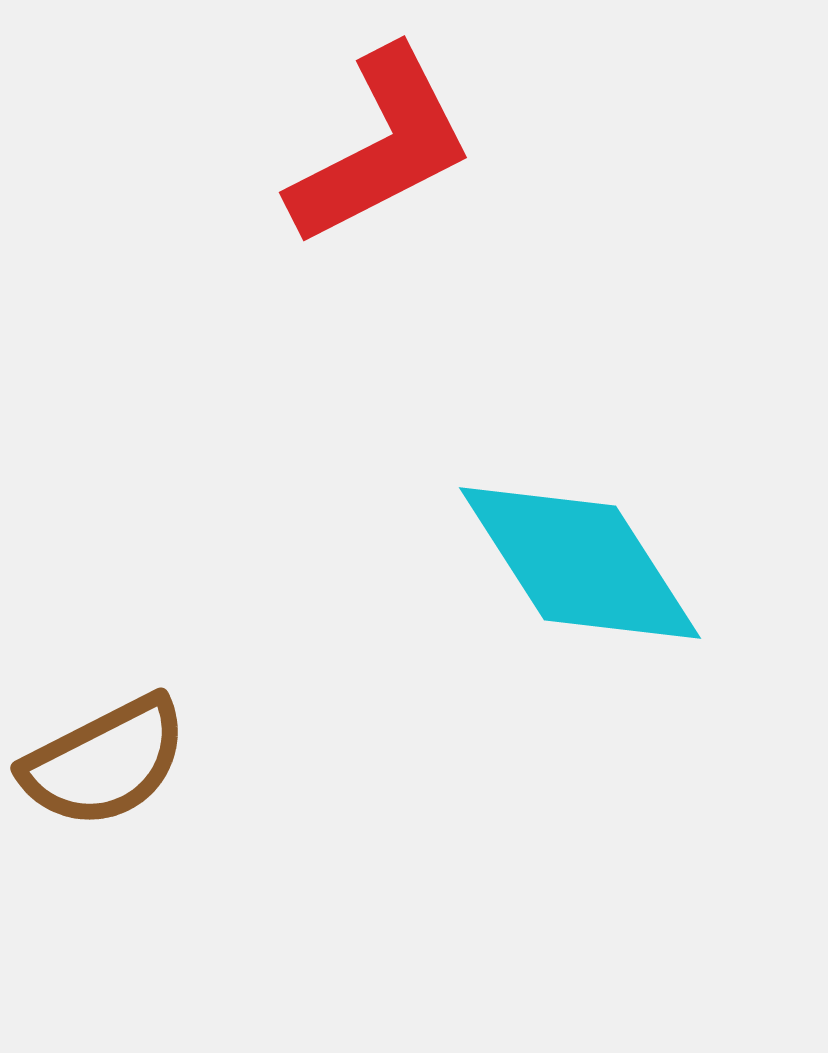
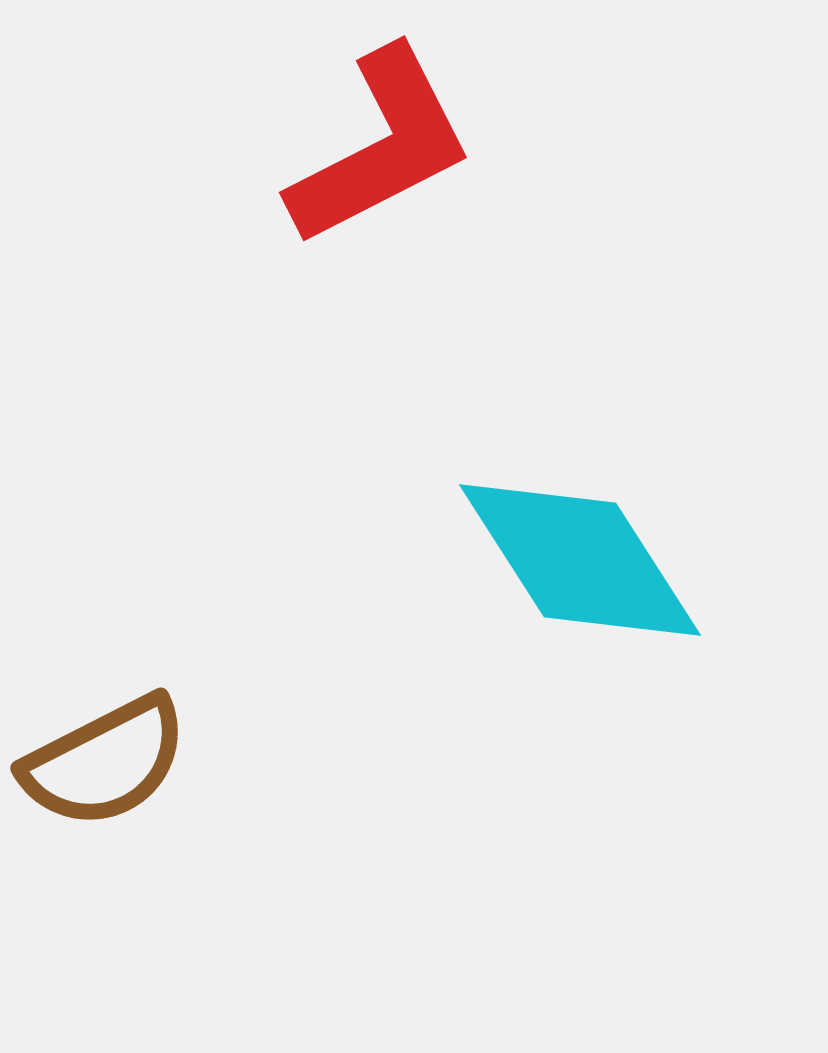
cyan diamond: moved 3 px up
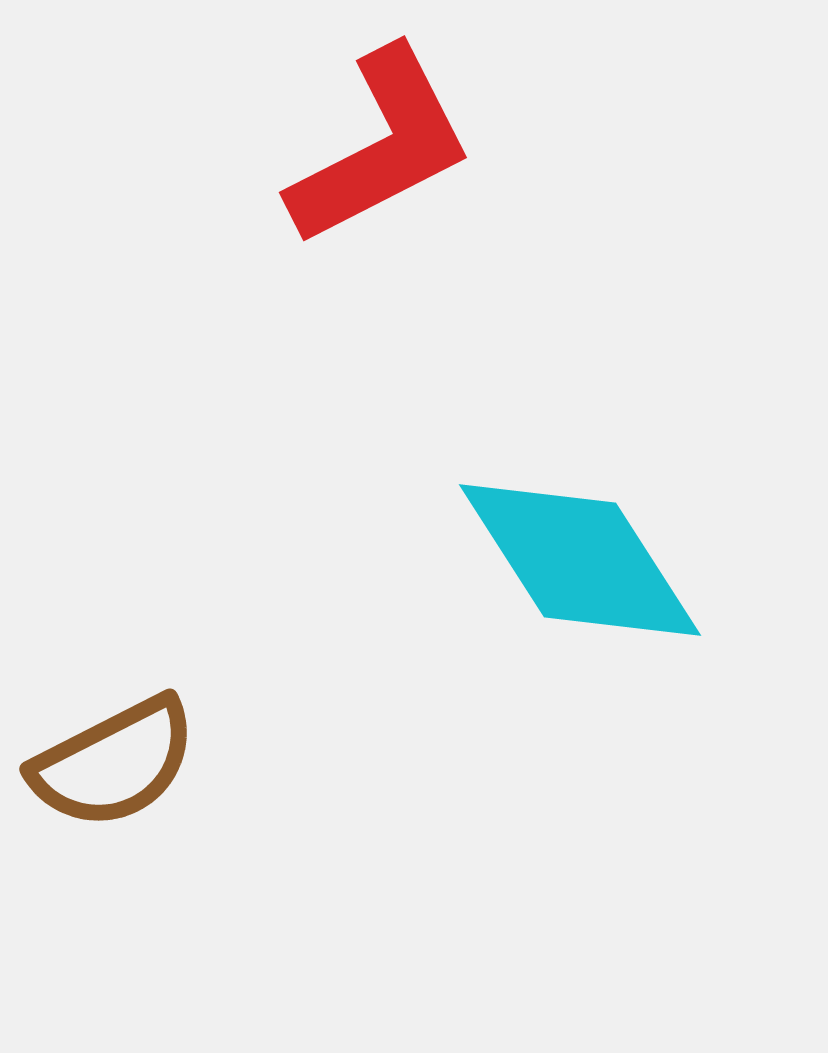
brown semicircle: moved 9 px right, 1 px down
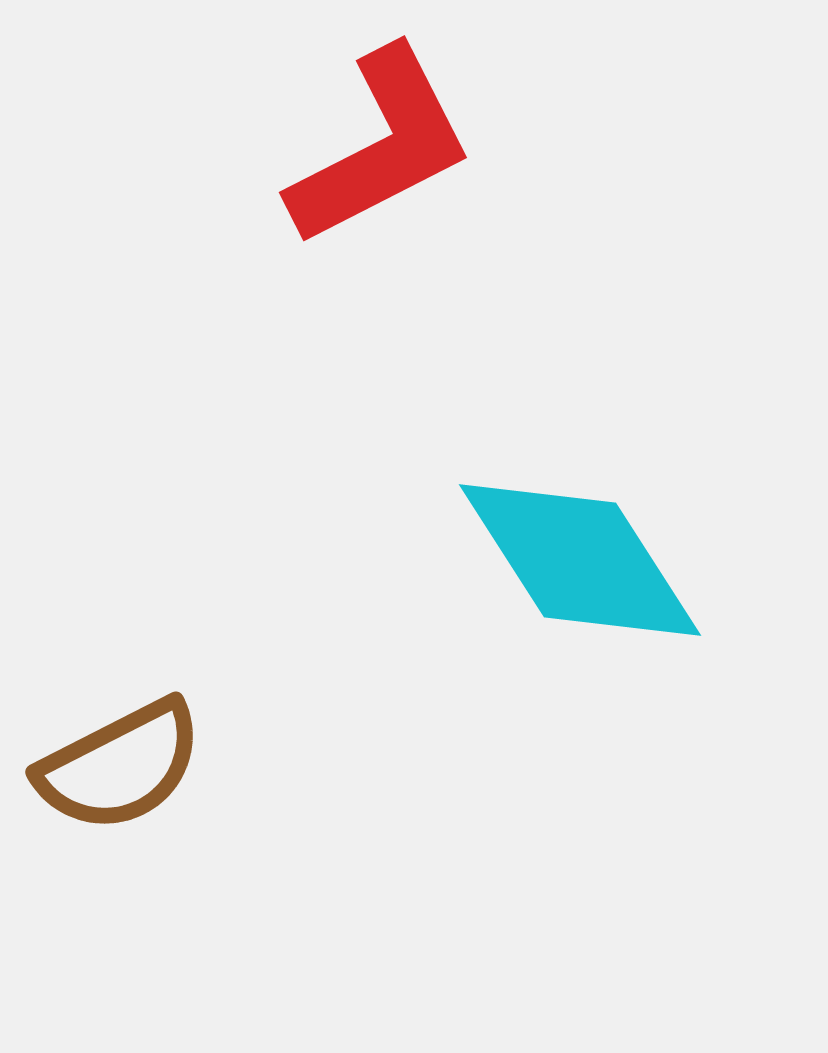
brown semicircle: moved 6 px right, 3 px down
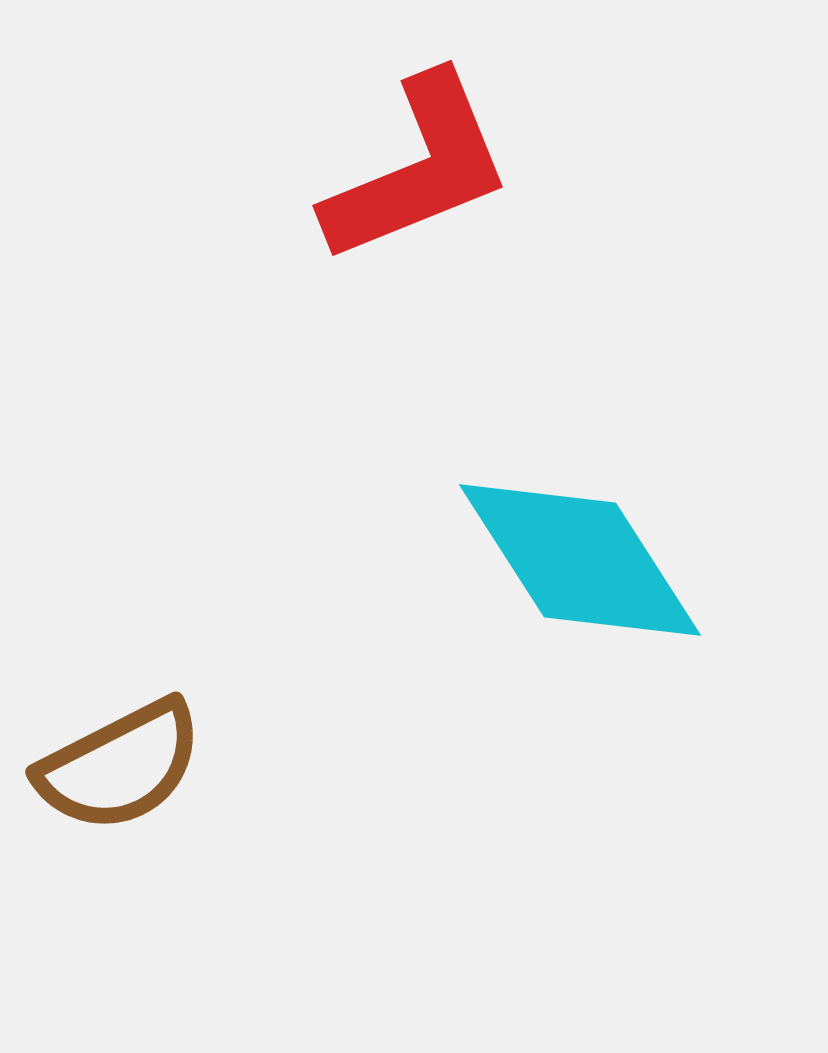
red L-shape: moved 37 px right, 22 px down; rotated 5 degrees clockwise
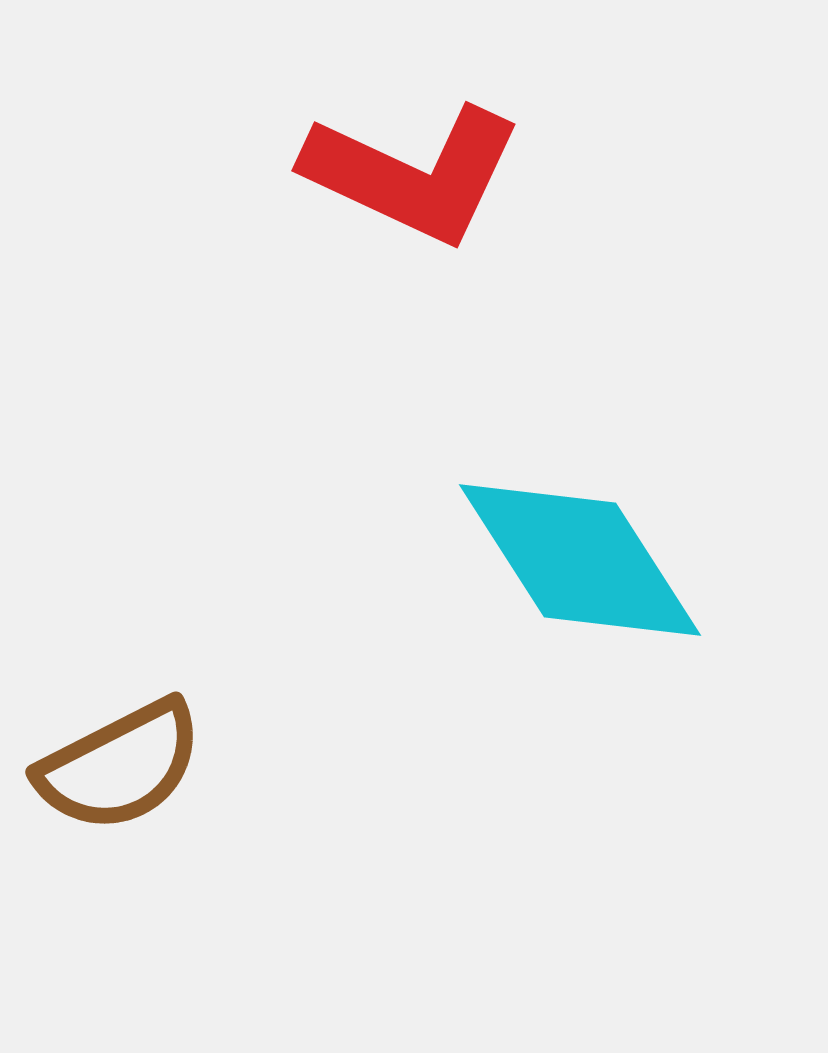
red L-shape: moved 5 px left, 5 px down; rotated 47 degrees clockwise
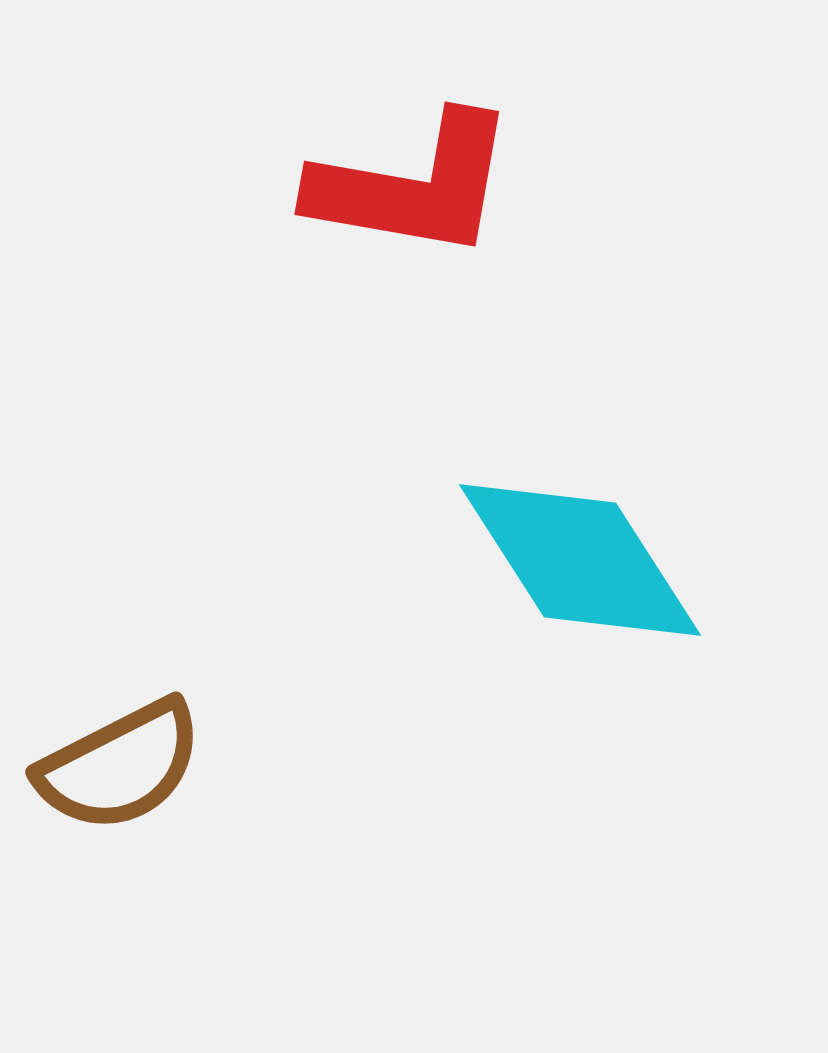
red L-shape: moved 12 px down; rotated 15 degrees counterclockwise
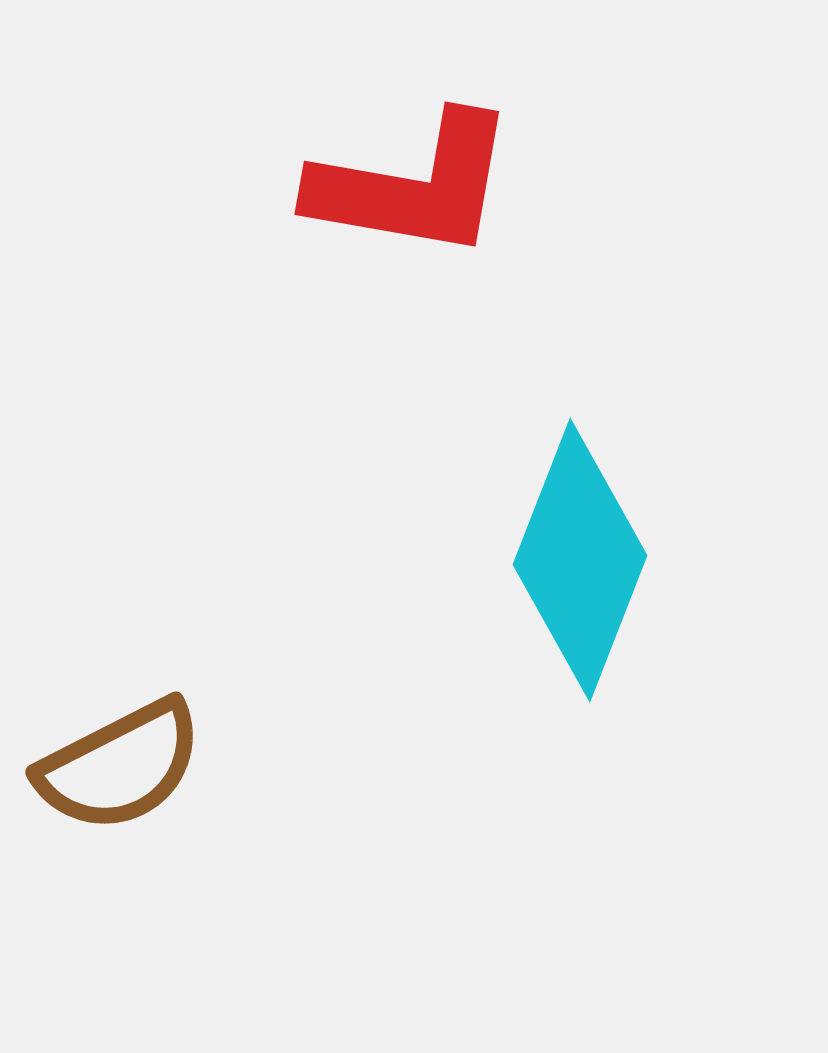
cyan diamond: rotated 54 degrees clockwise
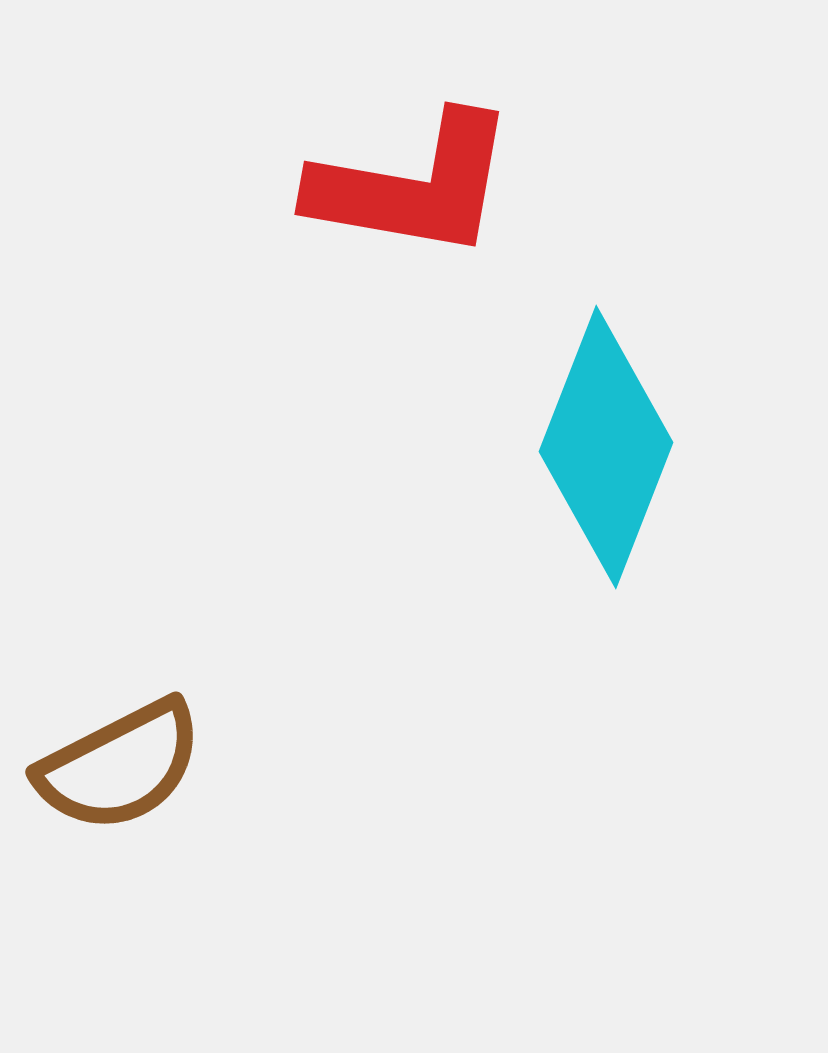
cyan diamond: moved 26 px right, 113 px up
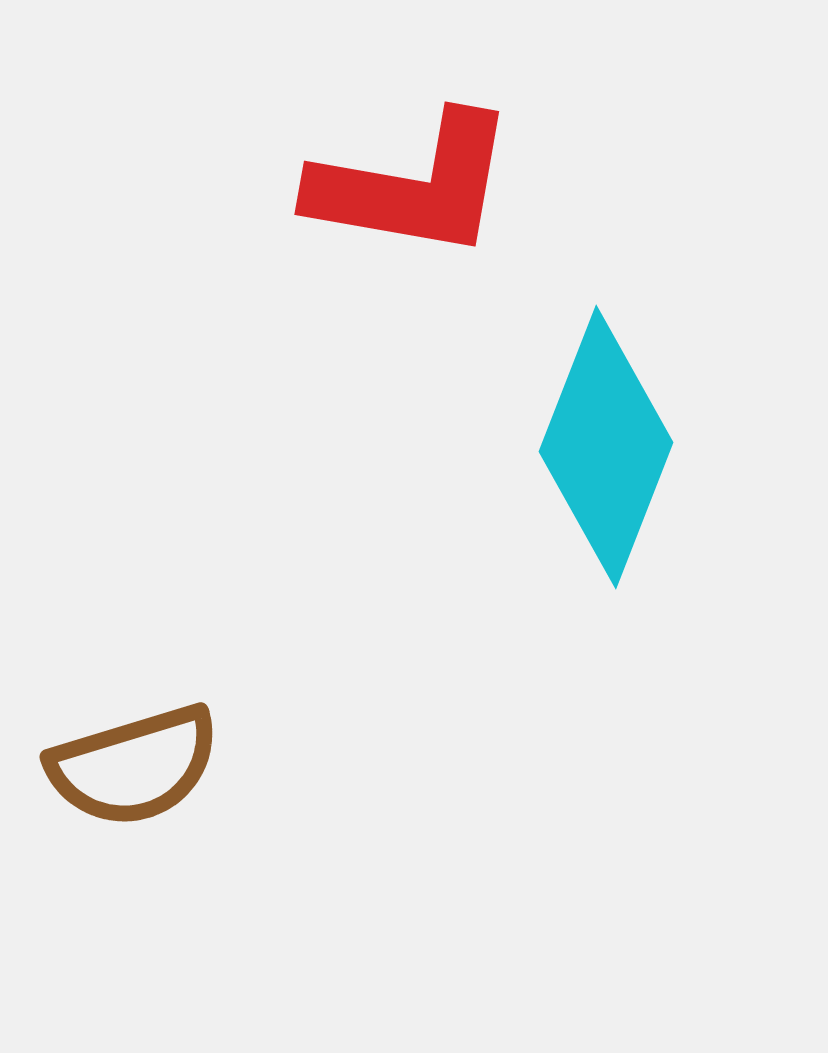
brown semicircle: moved 14 px right; rotated 10 degrees clockwise
